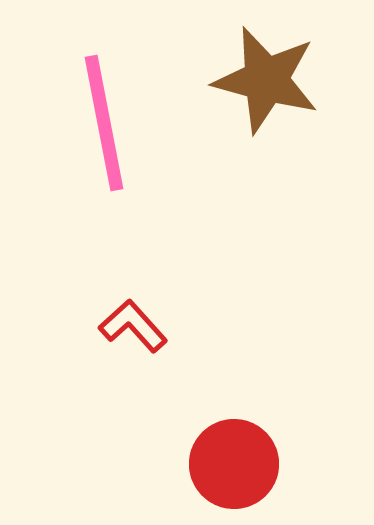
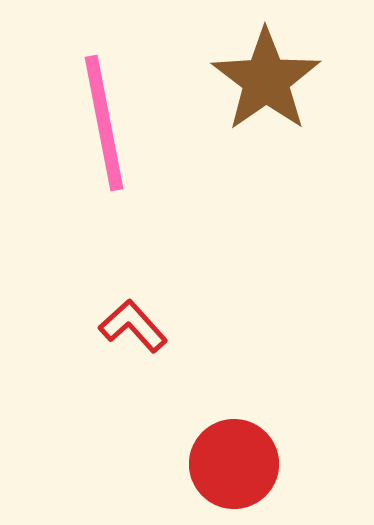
brown star: rotated 22 degrees clockwise
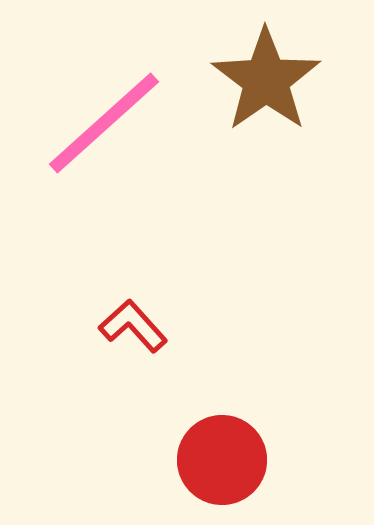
pink line: rotated 59 degrees clockwise
red circle: moved 12 px left, 4 px up
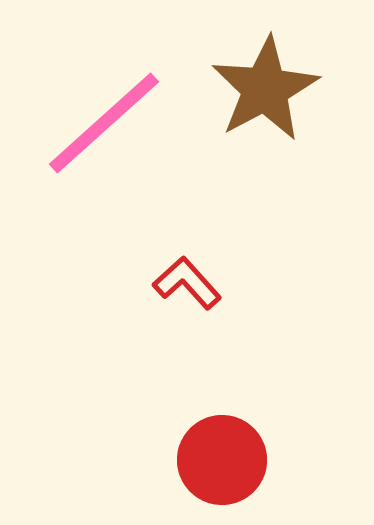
brown star: moved 1 px left, 9 px down; rotated 7 degrees clockwise
red L-shape: moved 54 px right, 43 px up
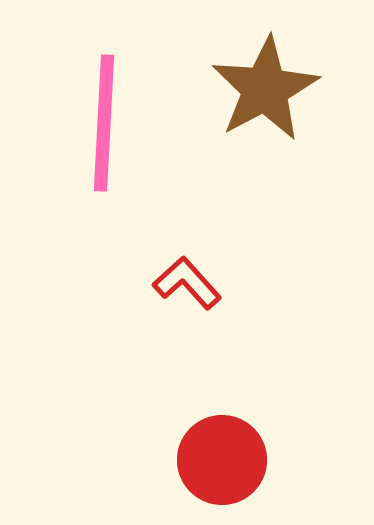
pink line: rotated 45 degrees counterclockwise
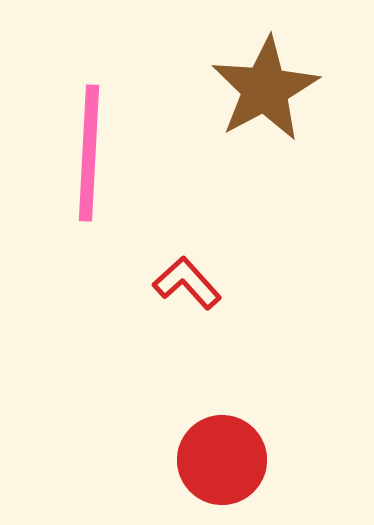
pink line: moved 15 px left, 30 px down
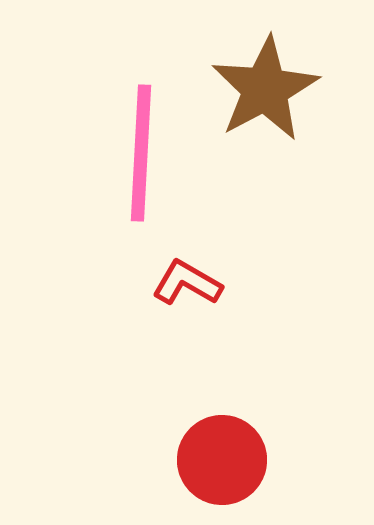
pink line: moved 52 px right
red L-shape: rotated 18 degrees counterclockwise
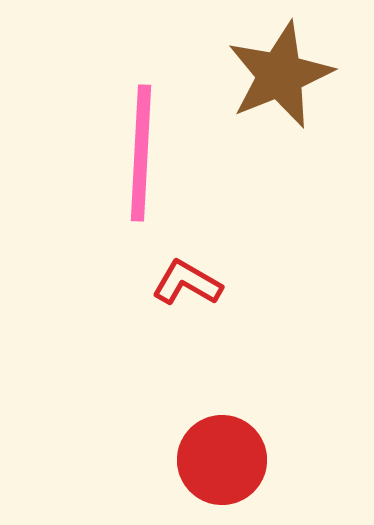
brown star: moved 15 px right, 14 px up; rotated 6 degrees clockwise
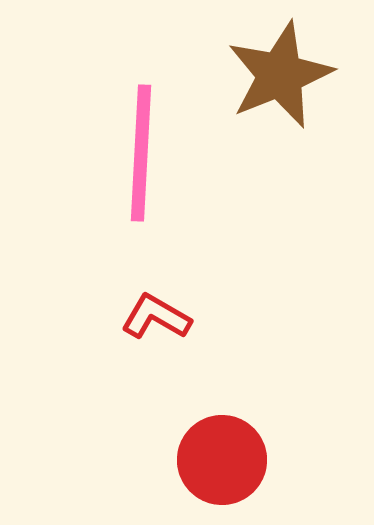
red L-shape: moved 31 px left, 34 px down
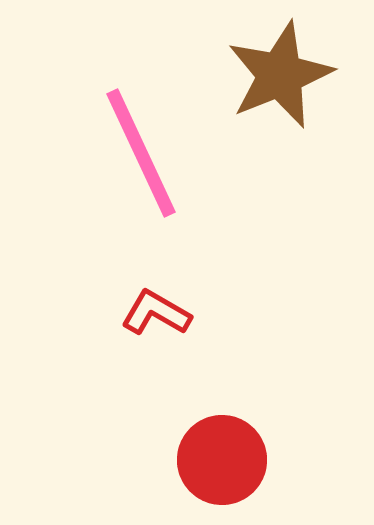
pink line: rotated 28 degrees counterclockwise
red L-shape: moved 4 px up
